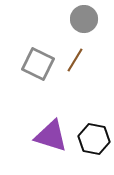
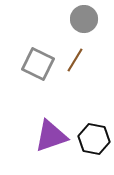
purple triangle: rotated 36 degrees counterclockwise
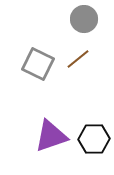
brown line: moved 3 px right, 1 px up; rotated 20 degrees clockwise
black hexagon: rotated 12 degrees counterclockwise
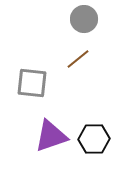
gray square: moved 6 px left, 19 px down; rotated 20 degrees counterclockwise
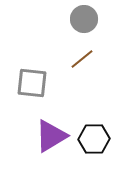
brown line: moved 4 px right
purple triangle: rotated 12 degrees counterclockwise
